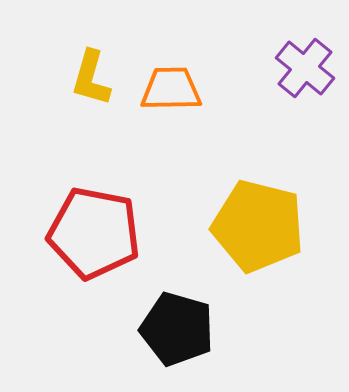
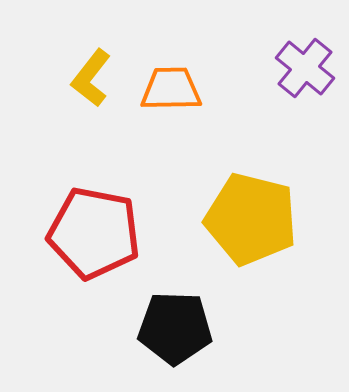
yellow L-shape: rotated 22 degrees clockwise
yellow pentagon: moved 7 px left, 7 px up
black pentagon: moved 2 px left, 1 px up; rotated 14 degrees counterclockwise
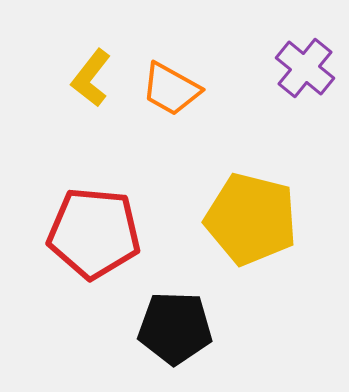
orange trapezoid: rotated 150 degrees counterclockwise
red pentagon: rotated 6 degrees counterclockwise
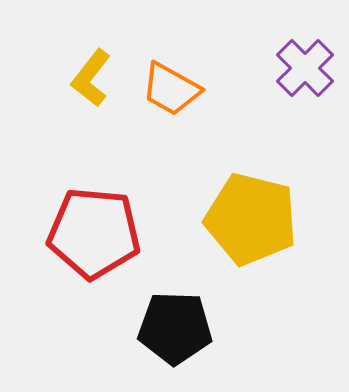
purple cross: rotated 6 degrees clockwise
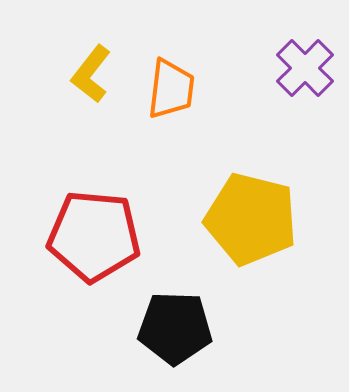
yellow L-shape: moved 4 px up
orange trapezoid: rotated 112 degrees counterclockwise
red pentagon: moved 3 px down
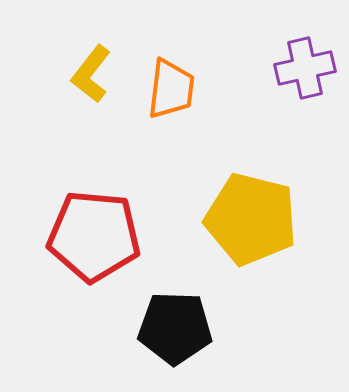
purple cross: rotated 32 degrees clockwise
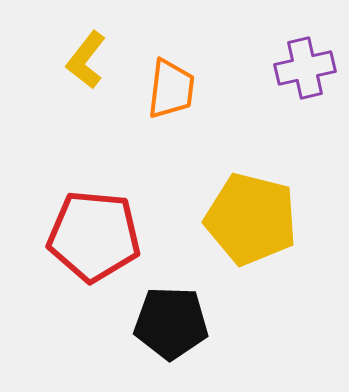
yellow L-shape: moved 5 px left, 14 px up
black pentagon: moved 4 px left, 5 px up
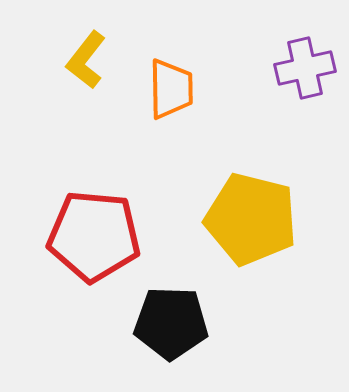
orange trapezoid: rotated 8 degrees counterclockwise
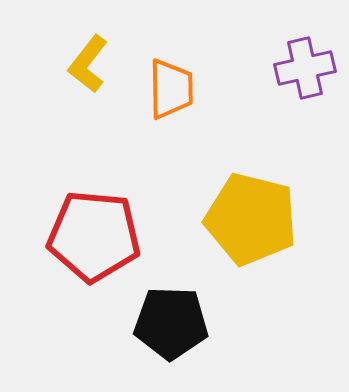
yellow L-shape: moved 2 px right, 4 px down
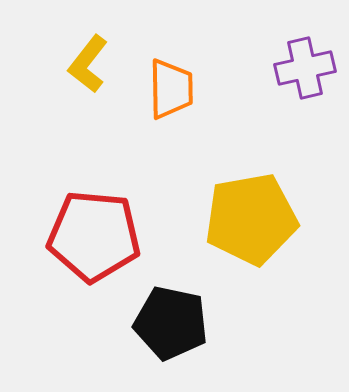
yellow pentagon: rotated 24 degrees counterclockwise
black pentagon: rotated 10 degrees clockwise
